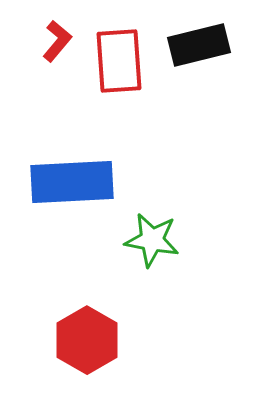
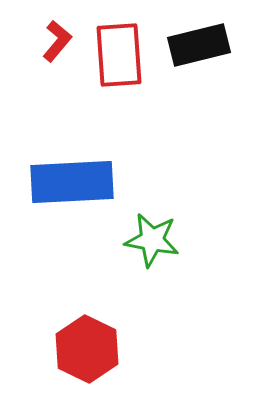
red rectangle: moved 6 px up
red hexagon: moved 9 px down; rotated 4 degrees counterclockwise
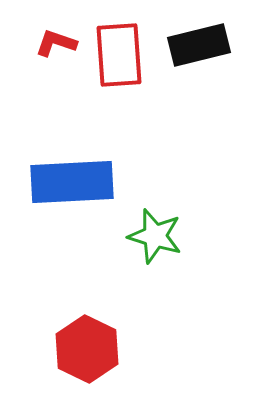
red L-shape: moved 1 px left, 2 px down; rotated 111 degrees counterclockwise
green star: moved 3 px right, 4 px up; rotated 6 degrees clockwise
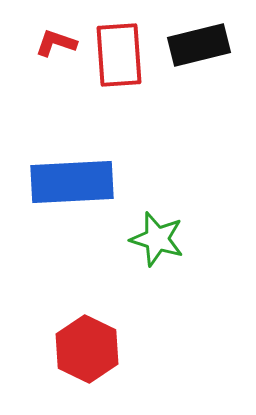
green star: moved 2 px right, 3 px down
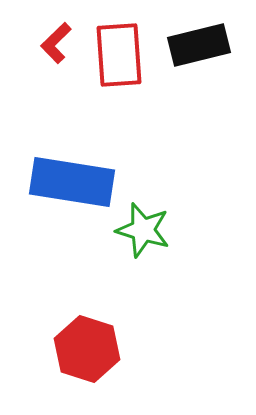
red L-shape: rotated 63 degrees counterclockwise
blue rectangle: rotated 12 degrees clockwise
green star: moved 14 px left, 9 px up
red hexagon: rotated 8 degrees counterclockwise
